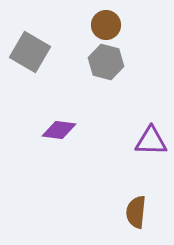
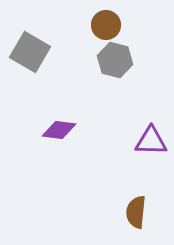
gray hexagon: moved 9 px right, 2 px up
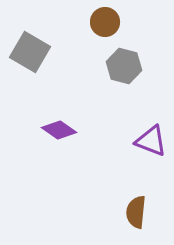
brown circle: moved 1 px left, 3 px up
gray hexagon: moved 9 px right, 6 px down
purple diamond: rotated 28 degrees clockwise
purple triangle: rotated 20 degrees clockwise
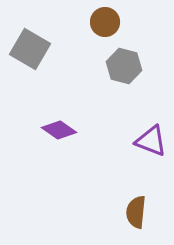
gray square: moved 3 px up
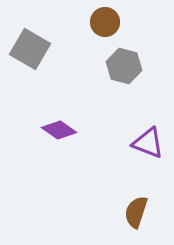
purple triangle: moved 3 px left, 2 px down
brown semicircle: rotated 12 degrees clockwise
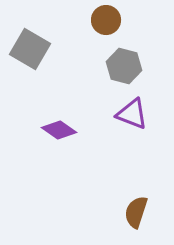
brown circle: moved 1 px right, 2 px up
purple triangle: moved 16 px left, 29 px up
